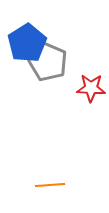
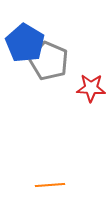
blue pentagon: moved 2 px left; rotated 9 degrees counterclockwise
gray pentagon: moved 1 px right, 1 px up
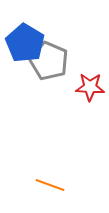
red star: moved 1 px left, 1 px up
orange line: rotated 24 degrees clockwise
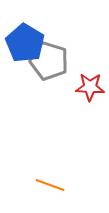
gray pentagon: rotated 6 degrees counterclockwise
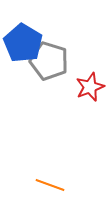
blue pentagon: moved 2 px left
red star: rotated 24 degrees counterclockwise
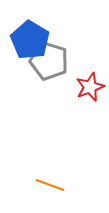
blue pentagon: moved 7 px right, 3 px up
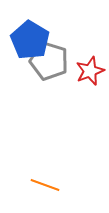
red star: moved 16 px up
orange line: moved 5 px left
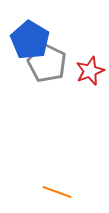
gray pentagon: moved 2 px left, 2 px down; rotated 9 degrees clockwise
orange line: moved 12 px right, 7 px down
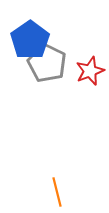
blue pentagon: rotated 6 degrees clockwise
orange line: rotated 56 degrees clockwise
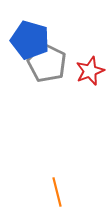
blue pentagon: rotated 21 degrees counterclockwise
